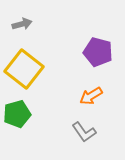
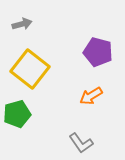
yellow square: moved 6 px right
gray L-shape: moved 3 px left, 11 px down
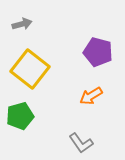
green pentagon: moved 3 px right, 2 px down
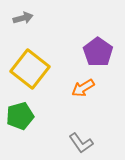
gray arrow: moved 1 px right, 6 px up
purple pentagon: rotated 20 degrees clockwise
orange arrow: moved 8 px left, 8 px up
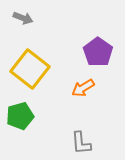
gray arrow: rotated 36 degrees clockwise
gray L-shape: rotated 30 degrees clockwise
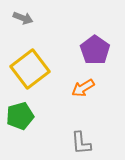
purple pentagon: moved 3 px left, 2 px up
yellow square: rotated 15 degrees clockwise
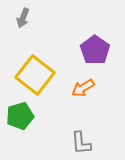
gray arrow: rotated 90 degrees clockwise
yellow square: moved 5 px right, 6 px down; rotated 15 degrees counterclockwise
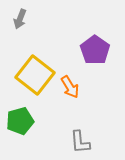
gray arrow: moved 3 px left, 1 px down
orange arrow: moved 13 px left, 1 px up; rotated 90 degrees counterclockwise
green pentagon: moved 5 px down
gray L-shape: moved 1 px left, 1 px up
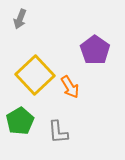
yellow square: rotated 9 degrees clockwise
green pentagon: rotated 16 degrees counterclockwise
gray L-shape: moved 22 px left, 10 px up
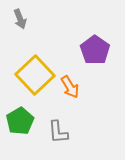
gray arrow: rotated 42 degrees counterclockwise
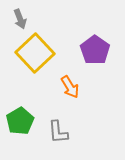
yellow square: moved 22 px up
